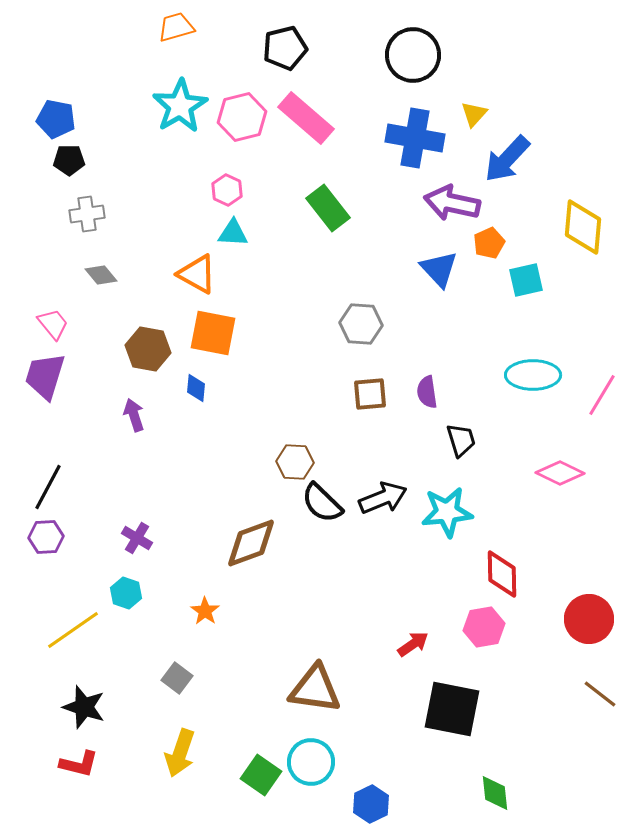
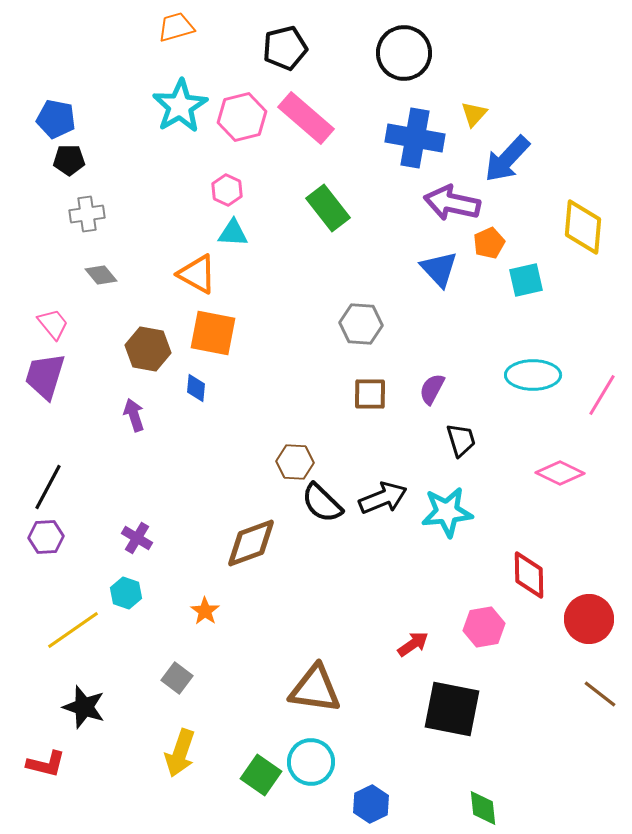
black circle at (413, 55): moved 9 px left, 2 px up
purple semicircle at (427, 392): moved 5 px right, 3 px up; rotated 36 degrees clockwise
brown square at (370, 394): rotated 6 degrees clockwise
red diamond at (502, 574): moved 27 px right, 1 px down
red L-shape at (79, 764): moved 33 px left
green diamond at (495, 793): moved 12 px left, 15 px down
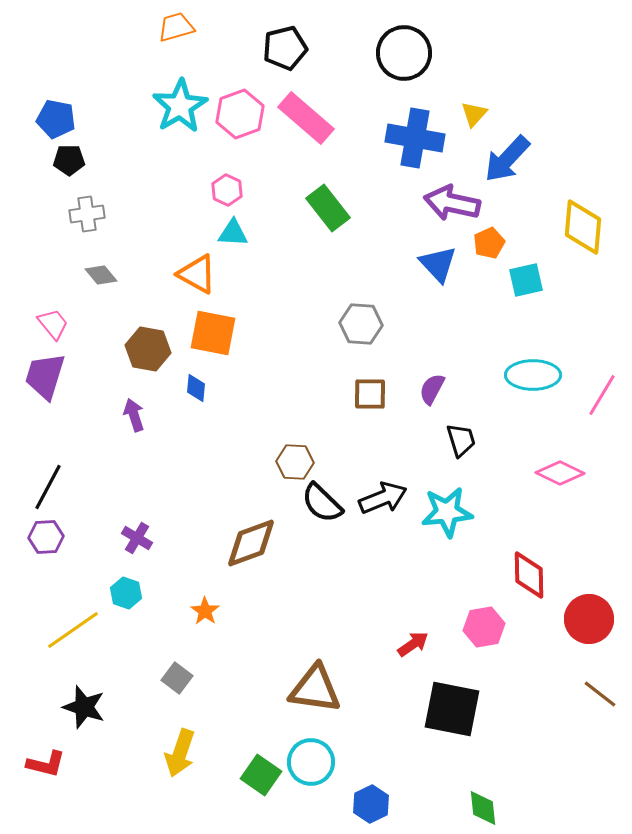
pink hexagon at (242, 117): moved 2 px left, 3 px up; rotated 6 degrees counterclockwise
blue triangle at (439, 269): moved 1 px left, 5 px up
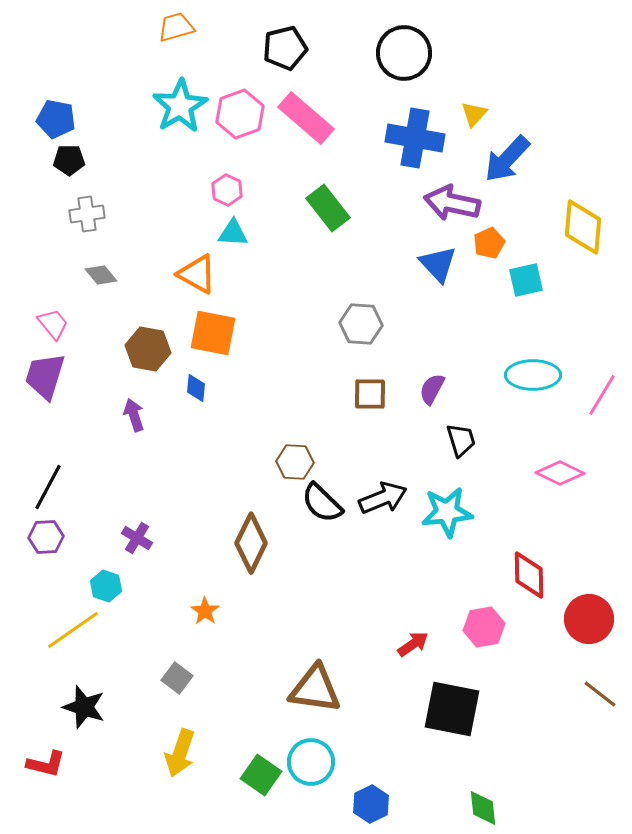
brown diamond at (251, 543): rotated 44 degrees counterclockwise
cyan hexagon at (126, 593): moved 20 px left, 7 px up
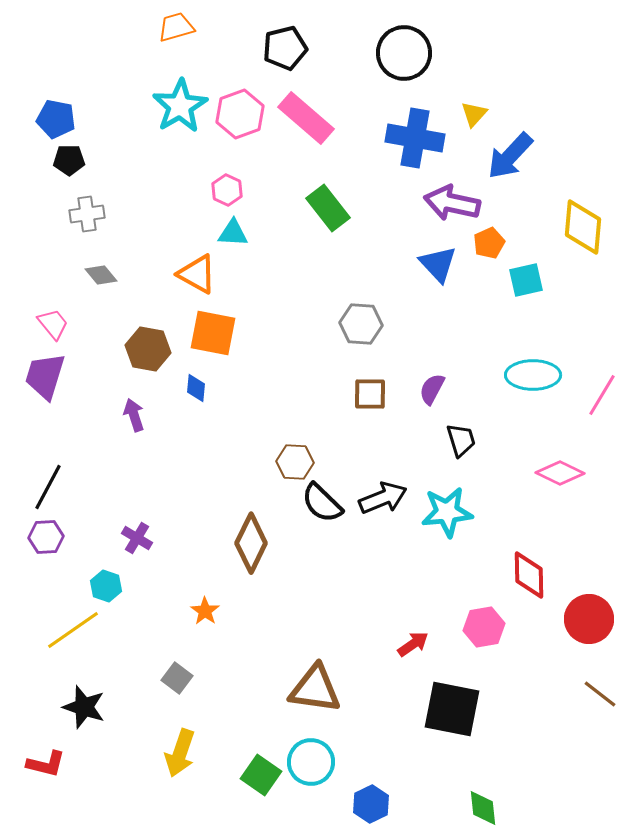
blue arrow at (507, 159): moved 3 px right, 3 px up
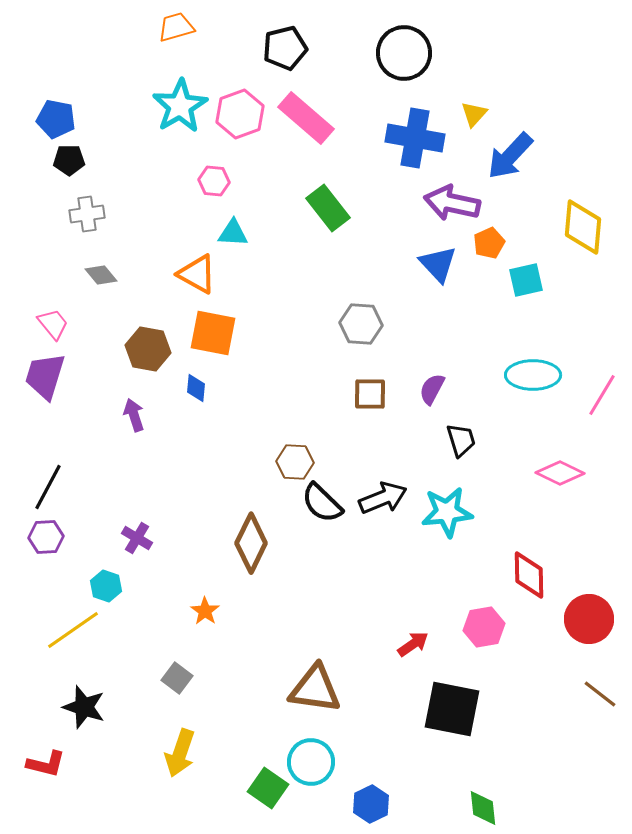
pink hexagon at (227, 190): moved 13 px left, 9 px up; rotated 20 degrees counterclockwise
green square at (261, 775): moved 7 px right, 13 px down
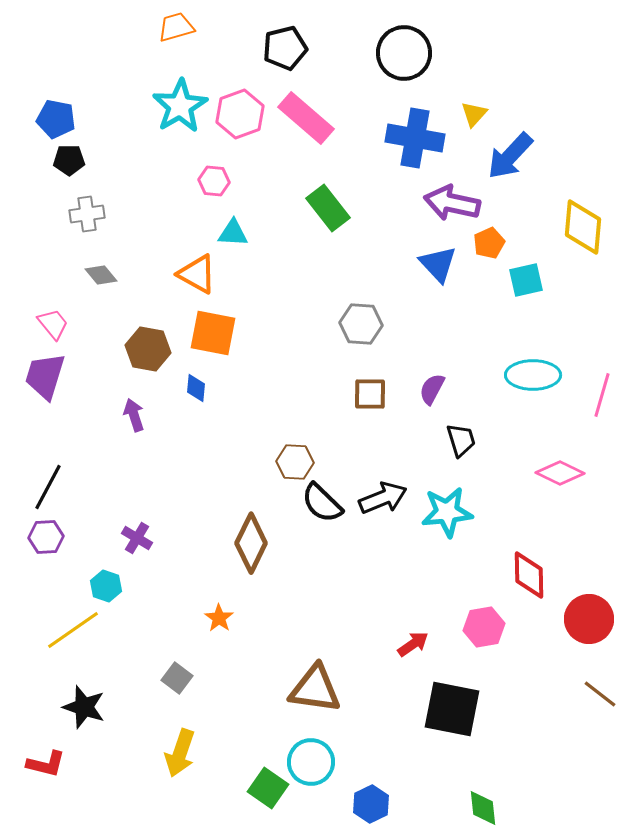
pink line at (602, 395): rotated 15 degrees counterclockwise
orange star at (205, 611): moved 14 px right, 7 px down
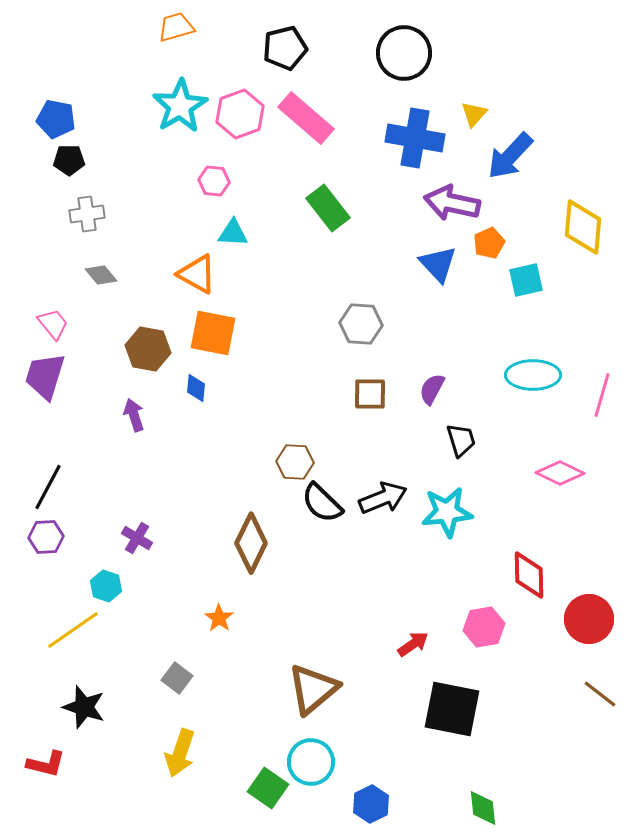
brown triangle at (315, 689): moved 2 px left; rotated 48 degrees counterclockwise
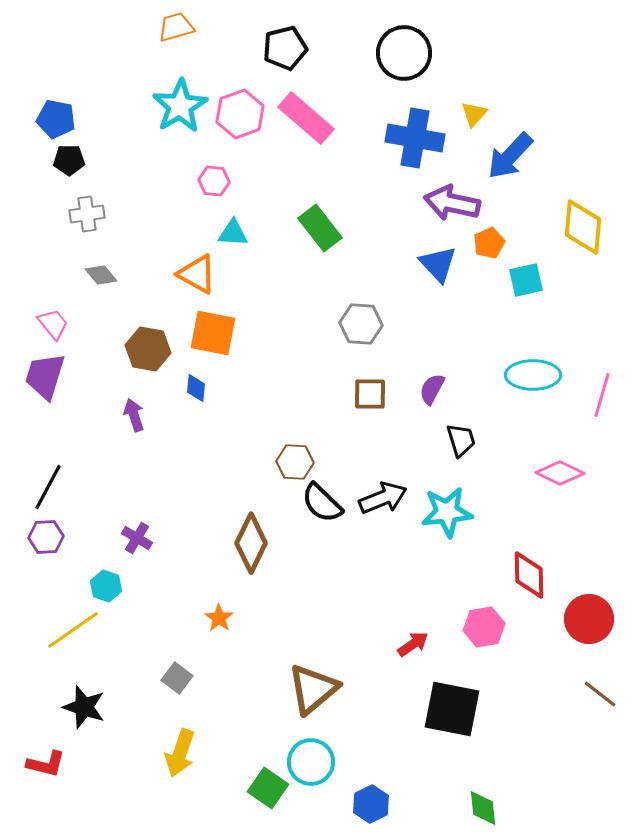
green rectangle at (328, 208): moved 8 px left, 20 px down
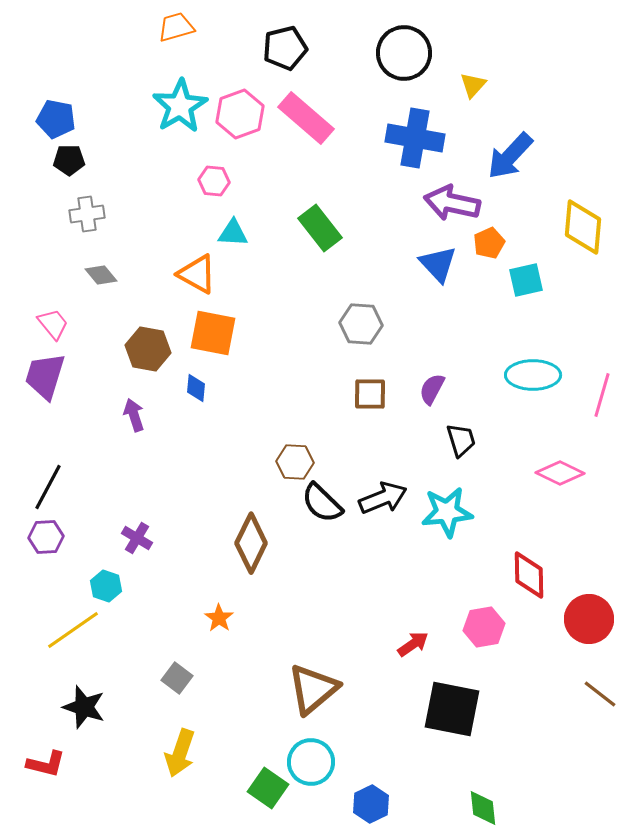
yellow triangle at (474, 114): moved 1 px left, 29 px up
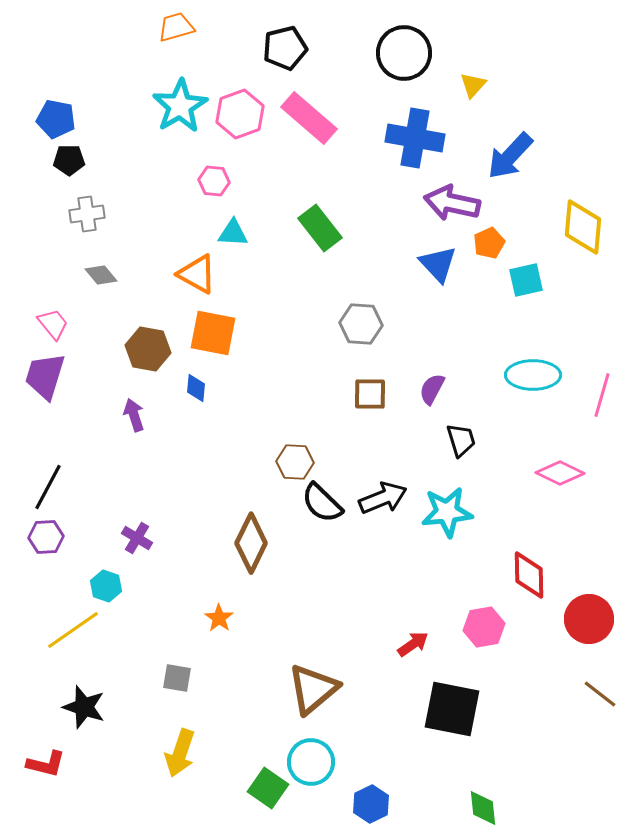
pink rectangle at (306, 118): moved 3 px right
gray square at (177, 678): rotated 28 degrees counterclockwise
